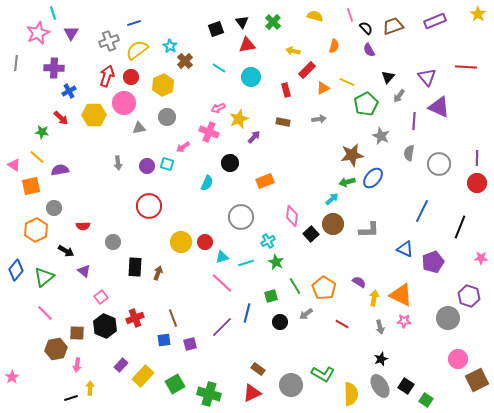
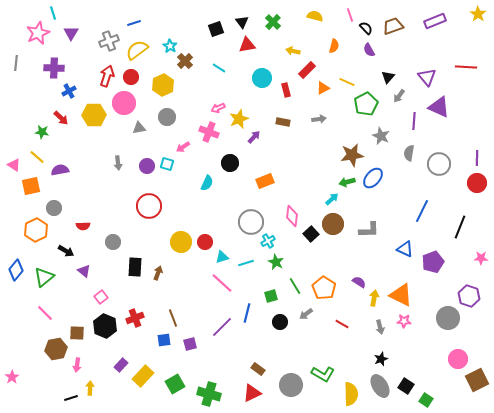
cyan circle at (251, 77): moved 11 px right, 1 px down
gray circle at (241, 217): moved 10 px right, 5 px down
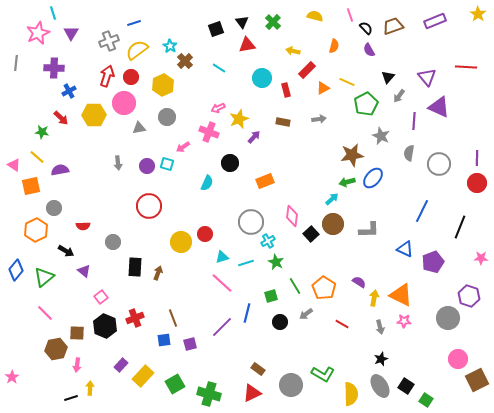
red circle at (205, 242): moved 8 px up
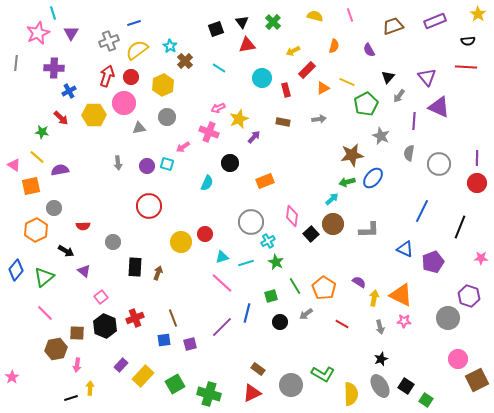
black semicircle at (366, 28): moved 102 px right, 13 px down; rotated 128 degrees clockwise
yellow arrow at (293, 51): rotated 40 degrees counterclockwise
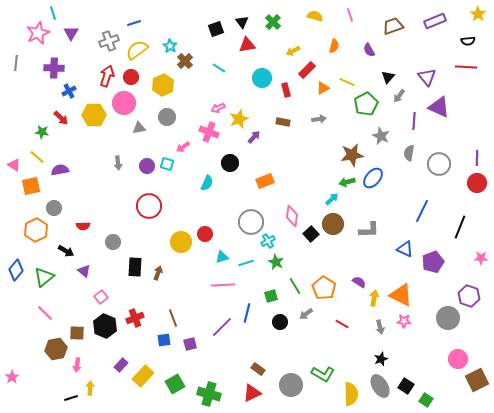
pink line at (222, 283): moved 1 px right, 2 px down; rotated 45 degrees counterclockwise
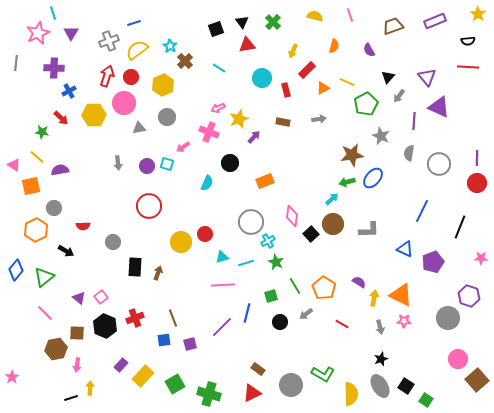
yellow arrow at (293, 51): rotated 40 degrees counterclockwise
red line at (466, 67): moved 2 px right
purple triangle at (84, 271): moved 5 px left, 27 px down
brown square at (477, 380): rotated 15 degrees counterclockwise
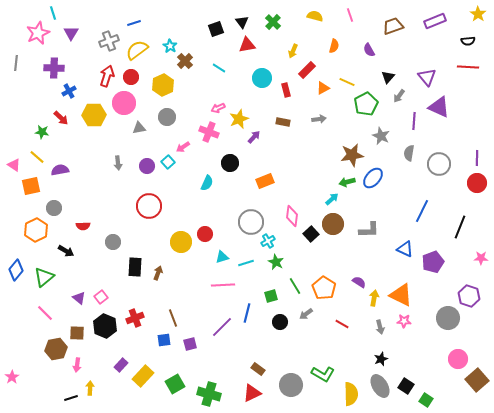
cyan square at (167, 164): moved 1 px right, 2 px up; rotated 32 degrees clockwise
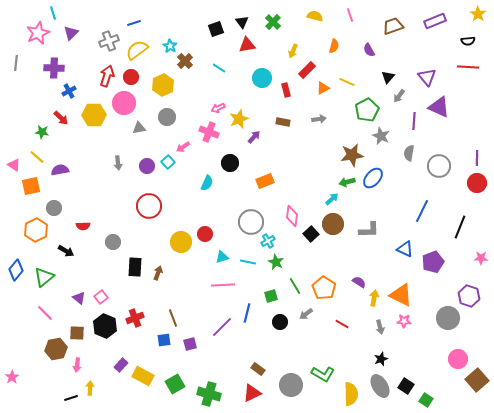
purple triangle at (71, 33): rotated 14 degrees clockwise
green pentagon at (366, 104): moved 1 px right, 6 px down
gray circle at (439, 164): moved 2 px down
cyan line at (246, 263): moved 2 px right, 1 px up; rotated 28 degrees clockwise
yellow rectangle at (143, 376): rotated 75 degrees clockwise
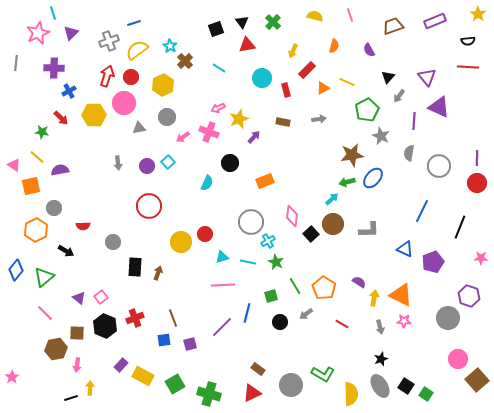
pink arrow at (183, 147): moved 10 px up
green square at (426, 400): moved 6 px up
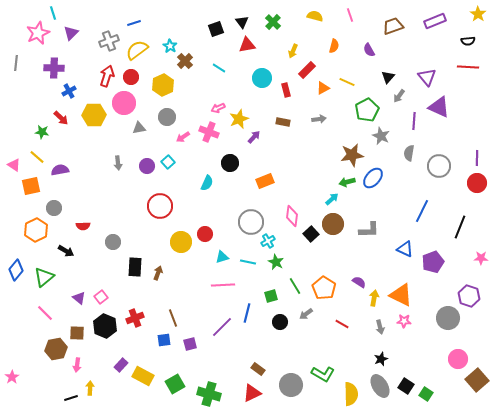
red circle at (149, 206): moved 11 px right
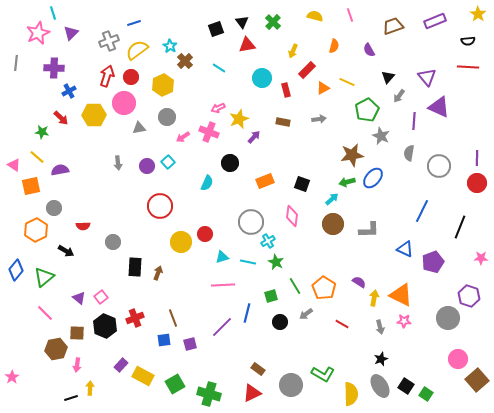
black square at (311, 234): moved 9 px left, 50 px up; rotated 28 degrees counterclockwise
